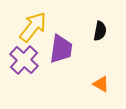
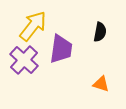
yellow arrow: moved 1 px up
black semicircle: moved 1 px down
orange triangle: rotated 12 degrees counterclockwise
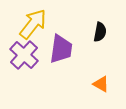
yellow arrow: moved 2 px up
purple cross: moved 5 px up
orange triangle: rotated 12 degrees clockwise
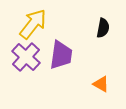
black semicircle: moved 3 px right, 4 px up
purple trapezoid: moved 6 px down
purple cross: moved 2 px right, 2 px down
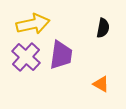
yellow arrow: rotated 40 degrees clockwise
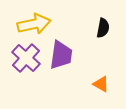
yellow arrow: moved 1 px right
purple cross: moved 1 px down
